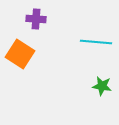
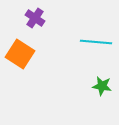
purple cross: moved 1 px left, 1 px up; rotated 30 degrees clockwise
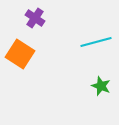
cyan line: rotated 20 degrees counterclockwise
green star: moved 1 px left; rotated 12 degrees clockwise
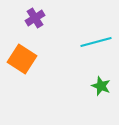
purple cross: rotated 24 degrees clockwise
orange square: moved 2 px right, 5 px down
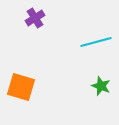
orange square: moved 1 px left, 28 px down; rotated 16 degrees counterclockwise
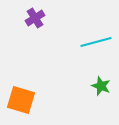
orange square: moved 13 px down
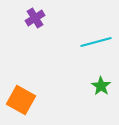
green star: rotated 12 degrees clockwise
orange square: rotated 12 degrees clockwise
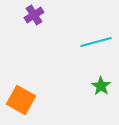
purple cross: moved 1 px left, 3 px up
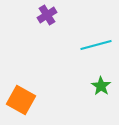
purple cross: moved 13 px right
cyan line: moved 3 px down
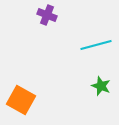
purple cross: rotated 36 degrees counterclockwise
green star: rotated 12 degrees counterclockwise
